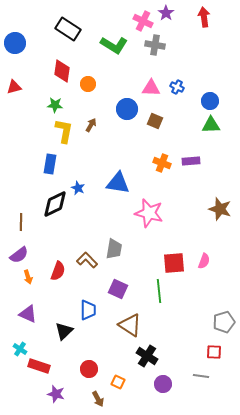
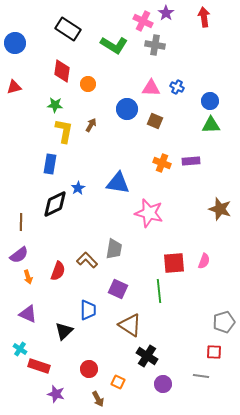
blue star at (78, 188): rotated 16 degrees clockwise
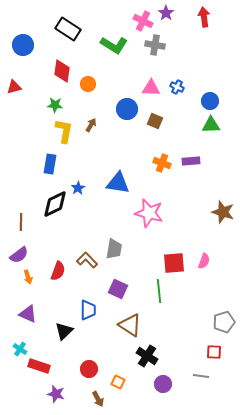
blue circle at (15, 43): moved 8 px right, 2 px down
brown star at (220, 209): moved 3 px right, 3 px down
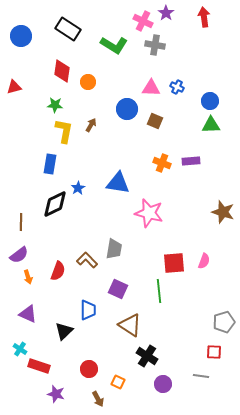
blue circle at (23, 45): moved 2 px left, 9 px up
orange circle at (88, 84): moved 2 px up
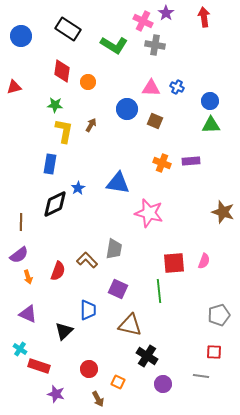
gray pentagon at (224, 322): moved 5 px left, 7 px up
brown triangle at (130, 325): rotated 20 degrees counterclockwise
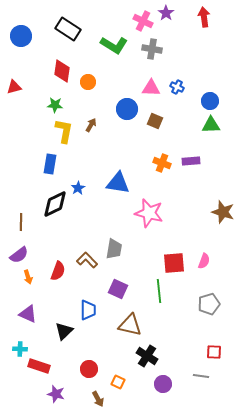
gray cross at (155, 45): moved 3 px left, 4 px down
gray pentagon at (219, 315): moved 10 px left, 11 px up
cyan cross at (20, 349): rotated 32 degrees counterclockwise
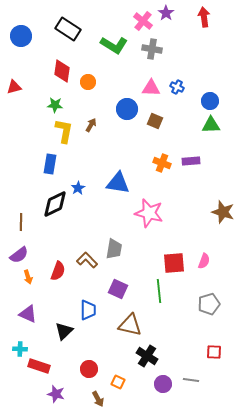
pink cross at (143, 21): rotated 12 degrees clockwise
gray line at (201, 376): moved 10 px left, 4 px down
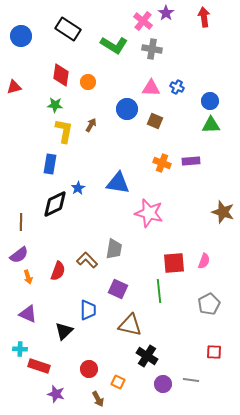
red diamond at (62, 71): moved 1 px left, 4 px down
gray pentagon at (209, 304): rotated 10 degrees counterclockwise
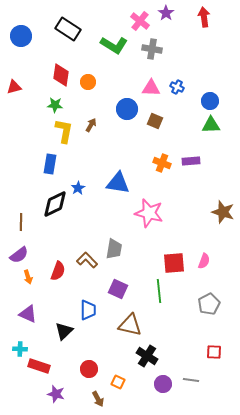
pink cross at (143, 21): moved 3 px left
